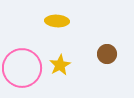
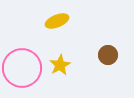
yellow ellipse: rotated 25 degrees counterclockwise
brown circle: moved 1 px right, 1 px down
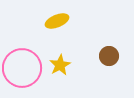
brown circle: moved 1 px right, 1 px down
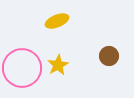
yellow star: moved 2 px left
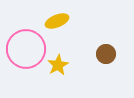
brown circle: moved 3 px left, 2 px up
pink circle: moved 4 px right, 19 px up
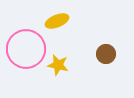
yellow star: rotated 30 degrees counterclockwise
